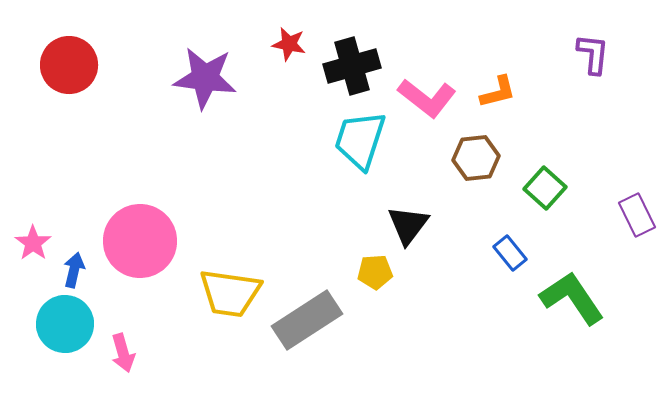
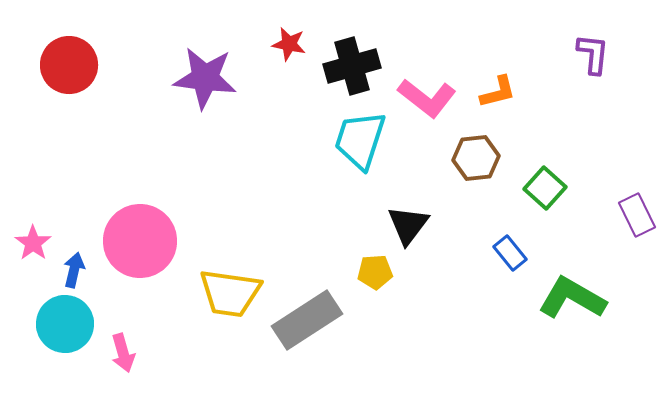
green L-shape: rotated 26 degrees counterclockwise
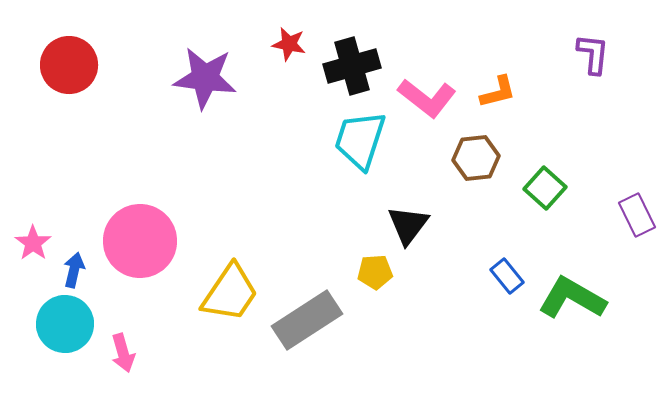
blue rectangle: moved 3 px left, 23 px down
yellow trapezoid: rotated 64 degrees counterclockwise
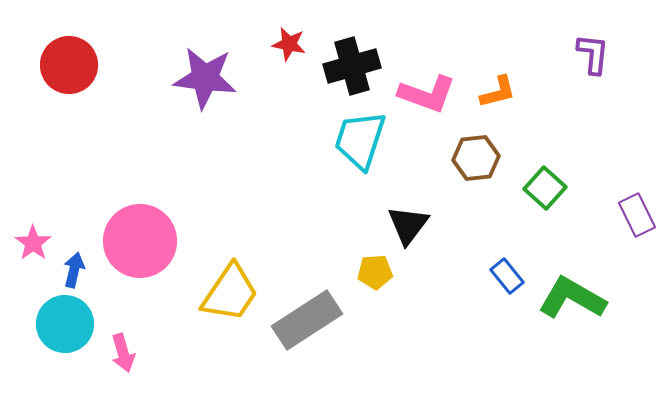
pink L-shape: moved 4 px up; rotated 18 degrees counterclockwise
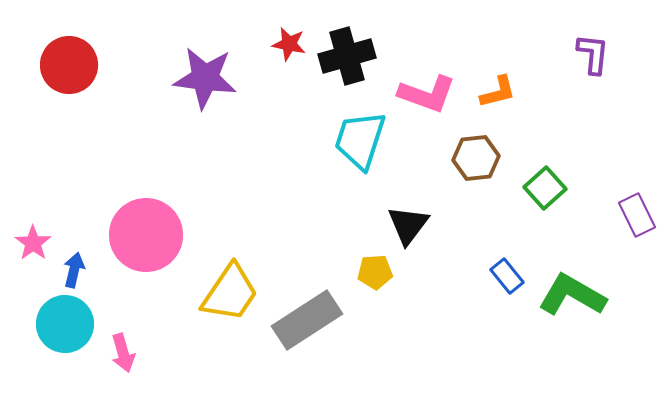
black cross: moved 5 px left, 10 px up
green square: rotated 6 degrees clockwise
pink circle: moved 6 px right, 6 px up
green L-shape: moved 3 px up
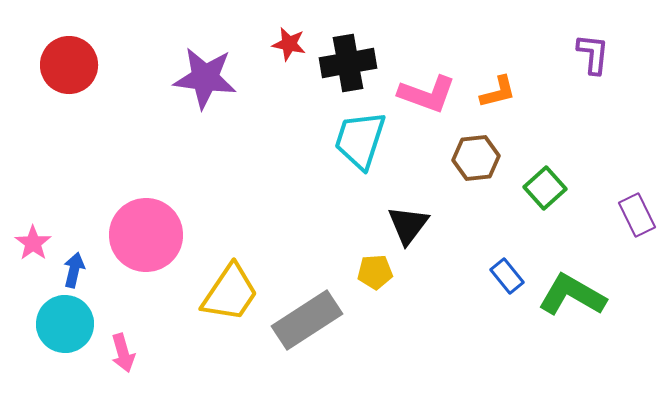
black cross: moved 1 px right, 7 px down; rotated 6 degrees clockwise
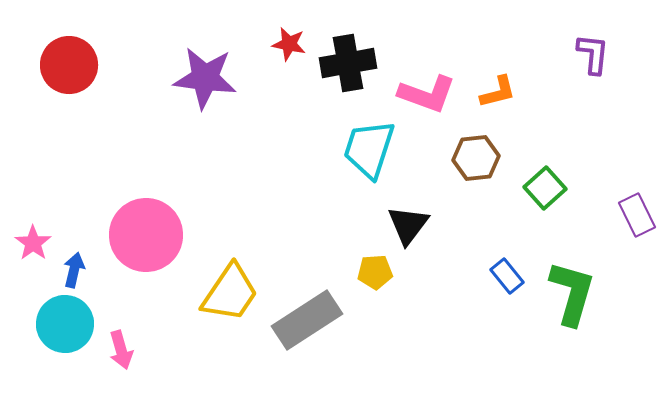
cyan trapezoid: moved 9 px right, 9 px down
green L-shape: moved 2 px up; rotated 76 degrees clockwise
pink arrow: moved 2 px left, 3 px up
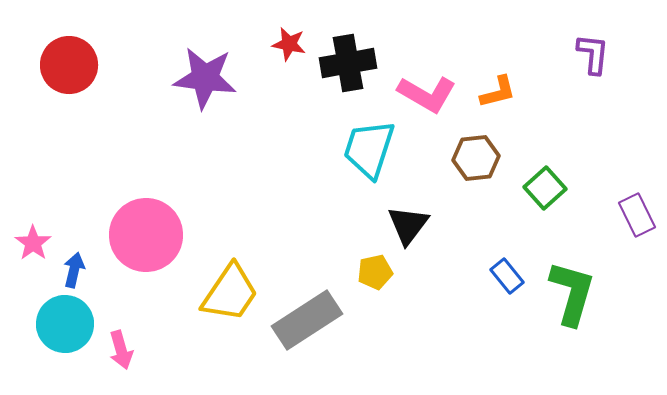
pink L-shape: rotated 10 degrees clockwise
yellow pentagon: rotated 8 degrees counterclockwise
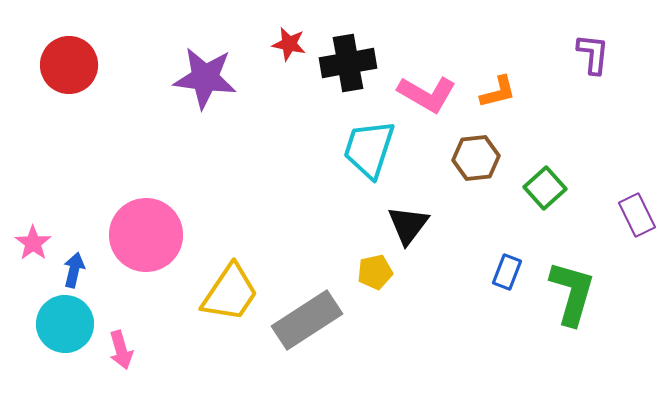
blue rectangle: moved 4 px up; rotated 60 degrees clockwise
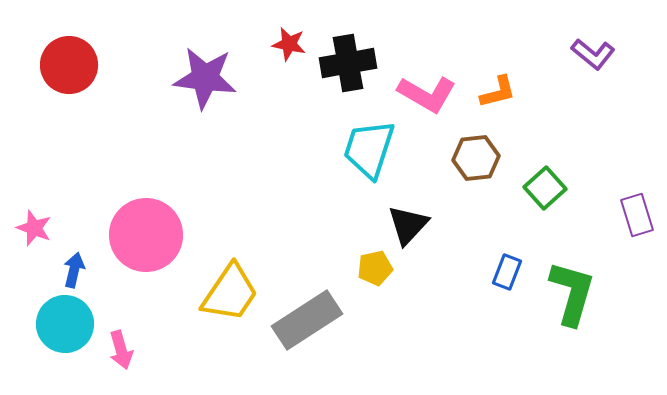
purple L-shape: rotated 123 degrees clockwise
purple rectangle: rotated 9 degrees clockwise
black triangle: rotated 6 degrees clockwise
pink star: moved 1 px right, 15 px up; rotated 15 degrees counterclockwise
yellow pentagon: moved 4 px up
